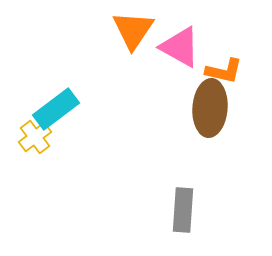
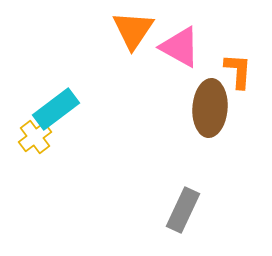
orange L-shape: moved 14 px right; rotated 99 degrees counterclockwise
gray rectangle: rotated 21 degrees clockwise
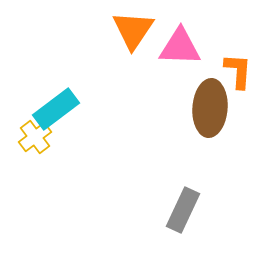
pink triangle: rotated 27 degrees counterclockwise
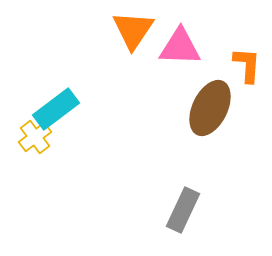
orange L-shape: moved 9 px right, 6 px up
brown ellipse: rotated 22 degrees clockwise
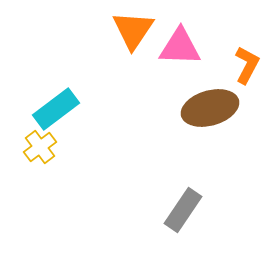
orange L-shape: rotated 24 degrees clockwise
brown ellipse: rotated 48 degrees clockwise
yellow cross: moved 5 px right, 10 px down
gray rectangle: rotated 9 degrees clockwise
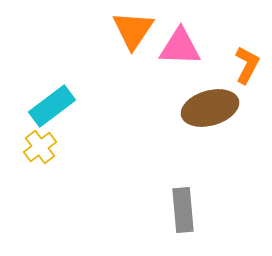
cyan rectangle: moved 4 px left, 3 px up
gray rectangle: rotated 39 degrees counterclockwise
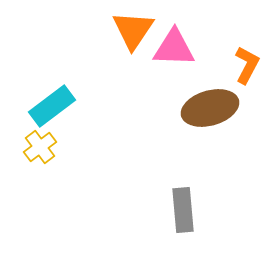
pink triangle: moved 6 px left, 1 px down
